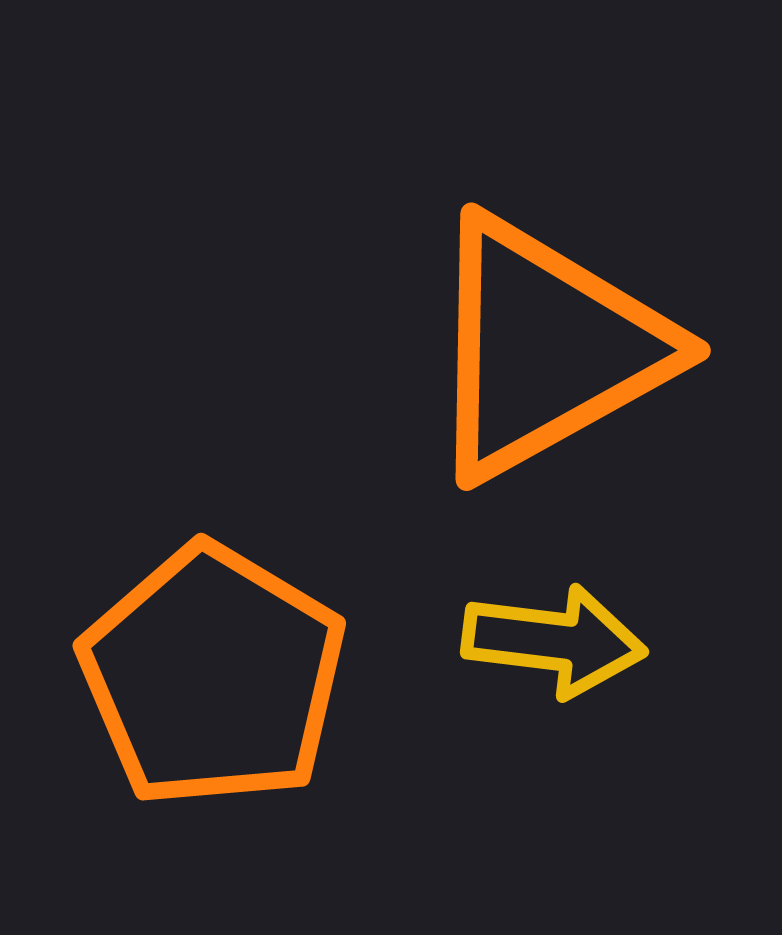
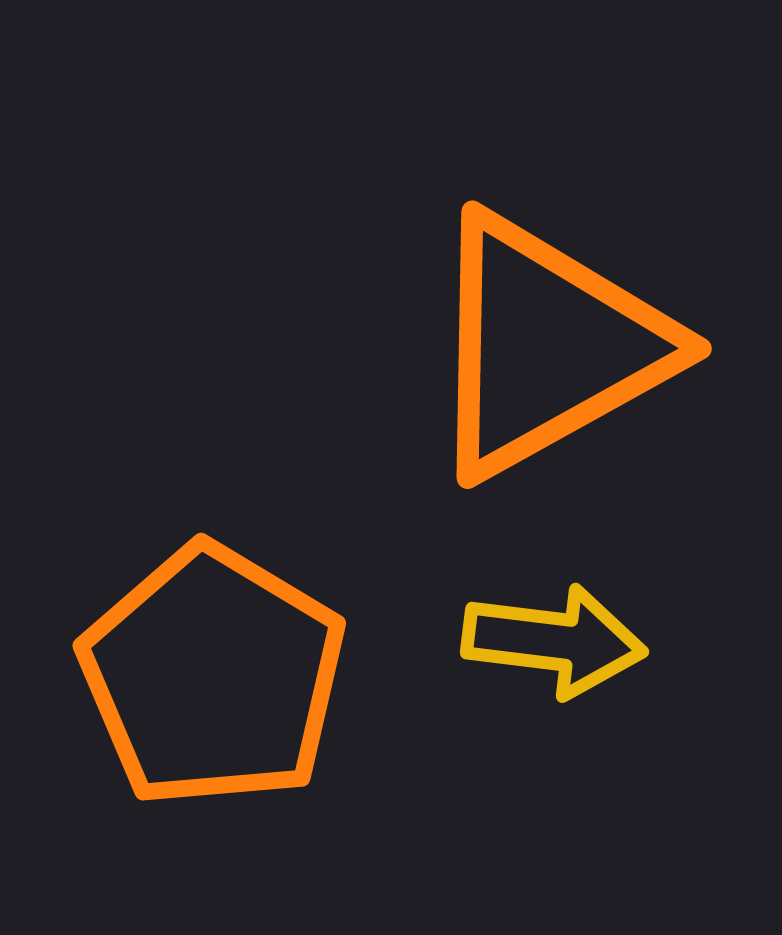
orange triangle: moved 1 px right, 2 px up
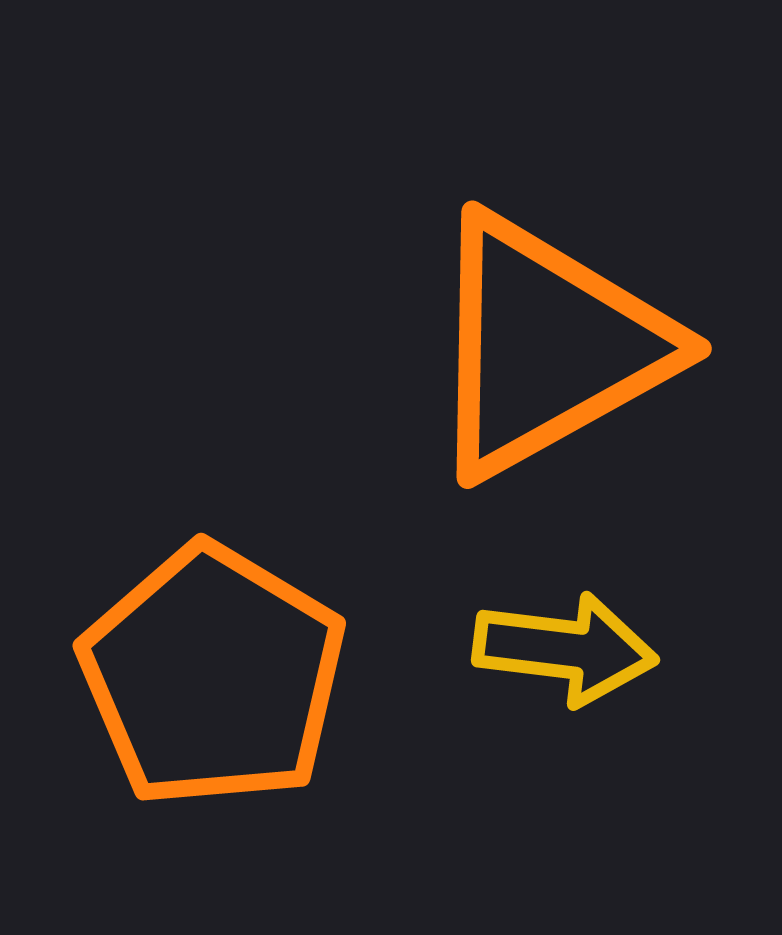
yellow arrow: moved 11 px right, 8 px down
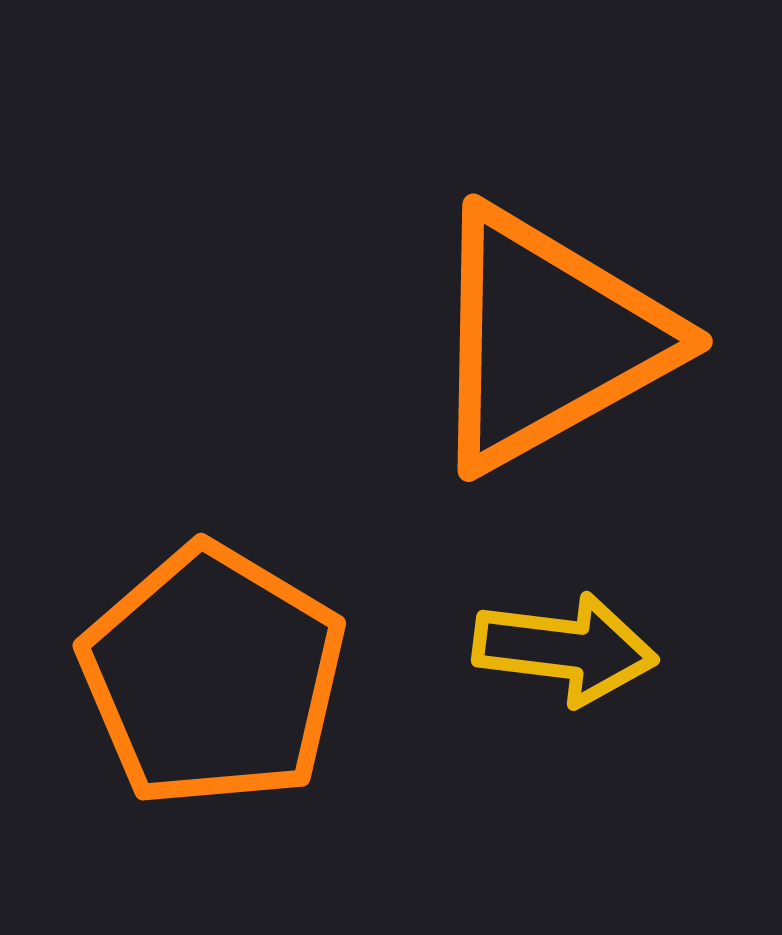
orange triangle: moved 1 px right, 7 px up
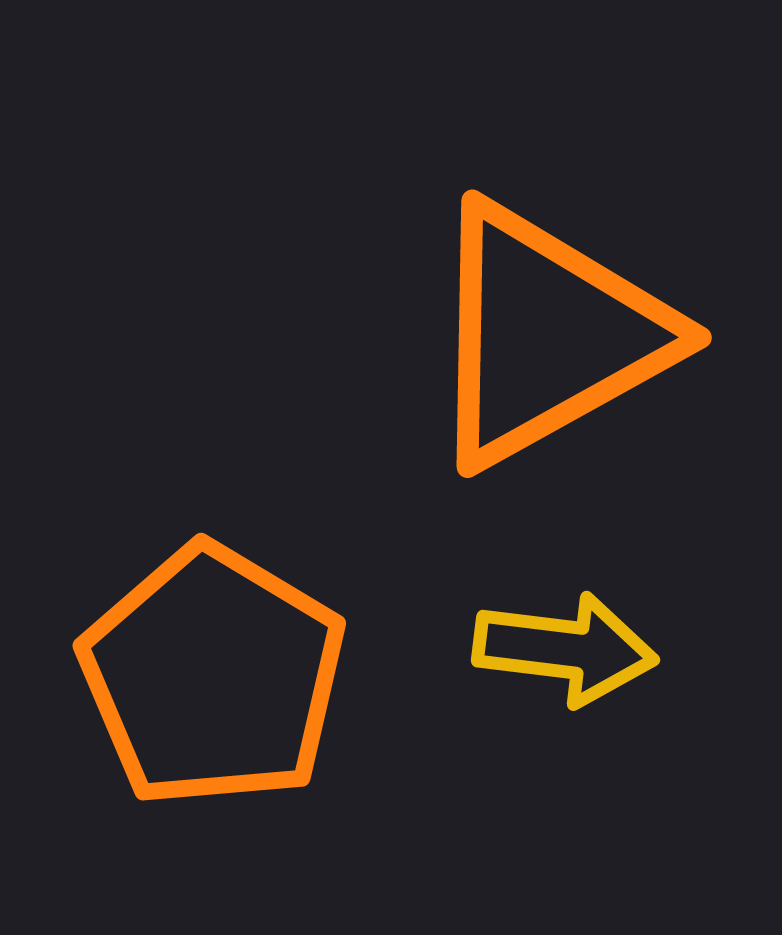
orange triangle: moved 1 px left, 4 px up
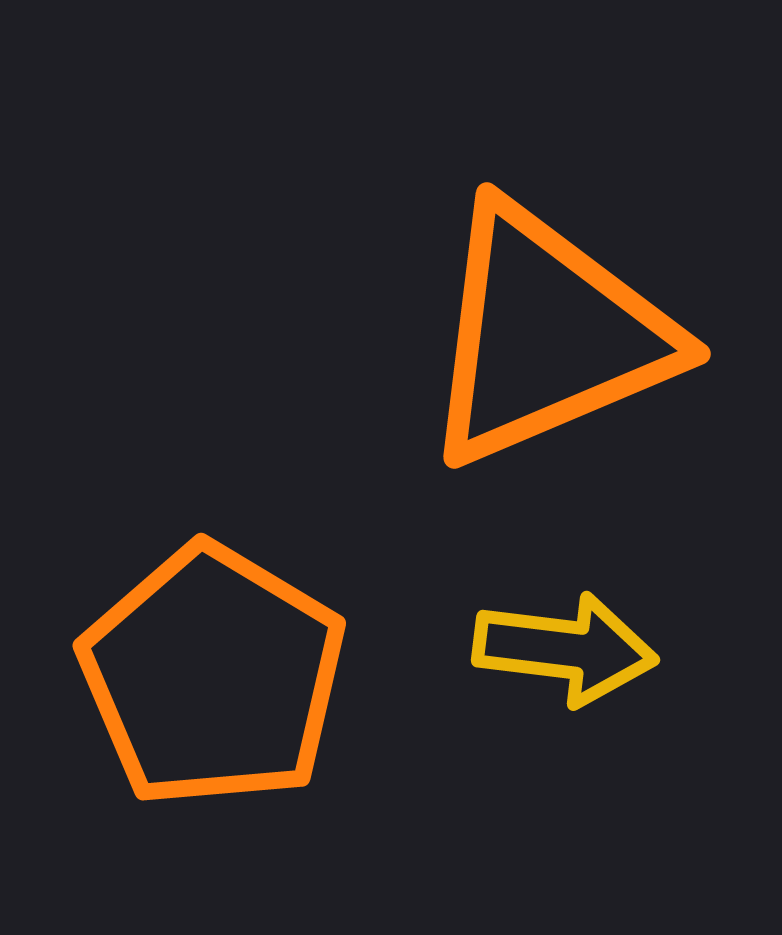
orange triangle: rotated 6 degrees clockwise
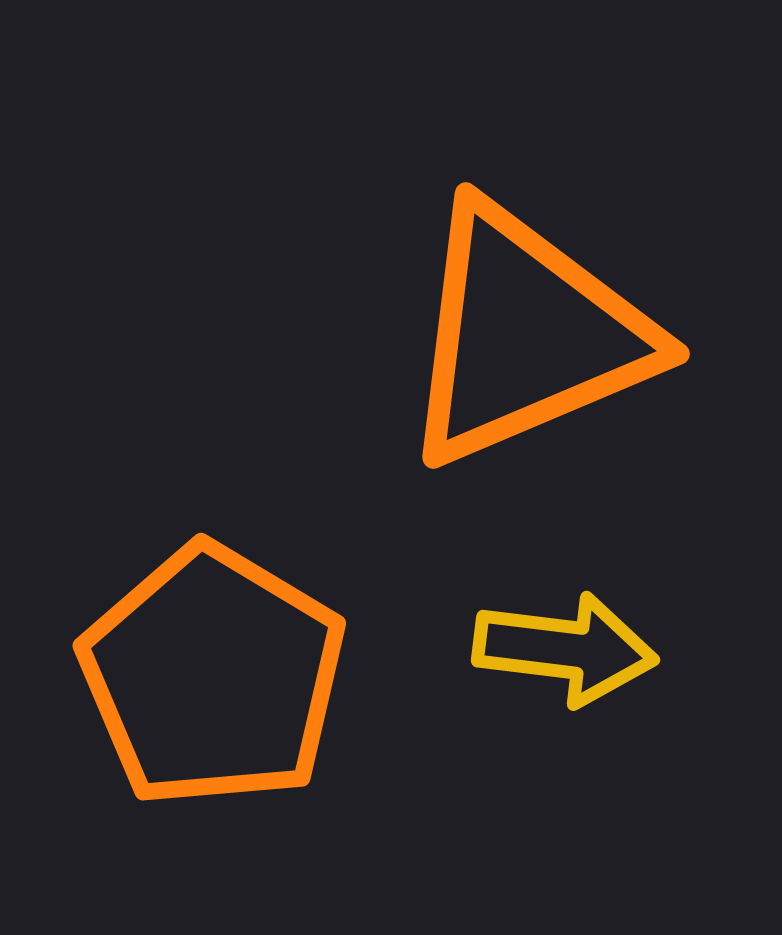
orange triangle: moved 21 px left
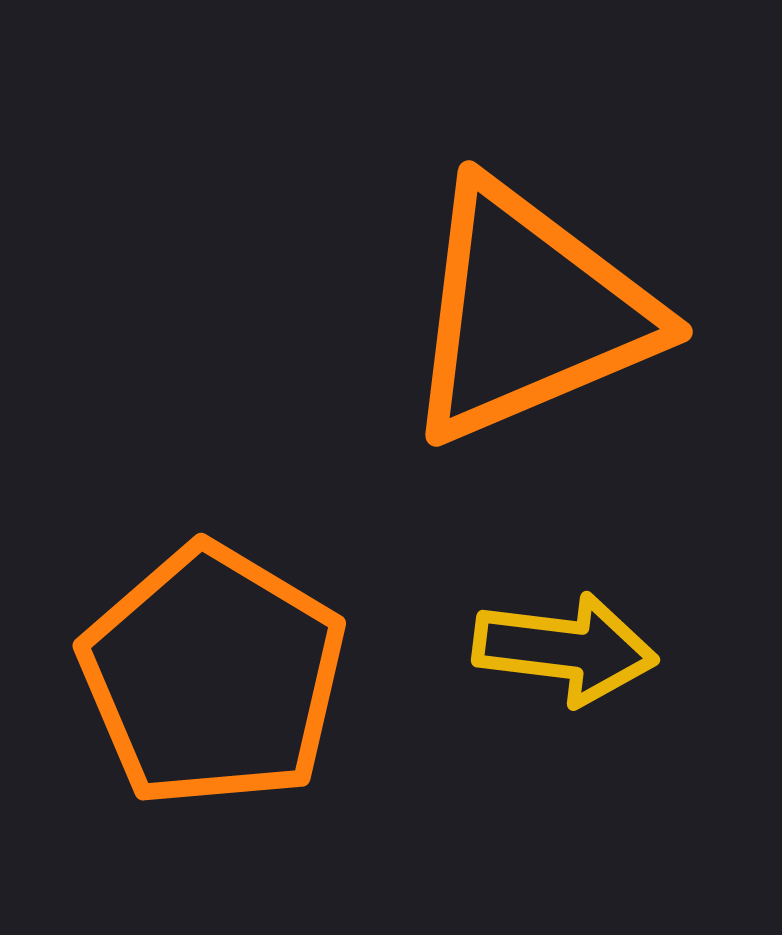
orange triangle: moved 3 px right, 22 px up
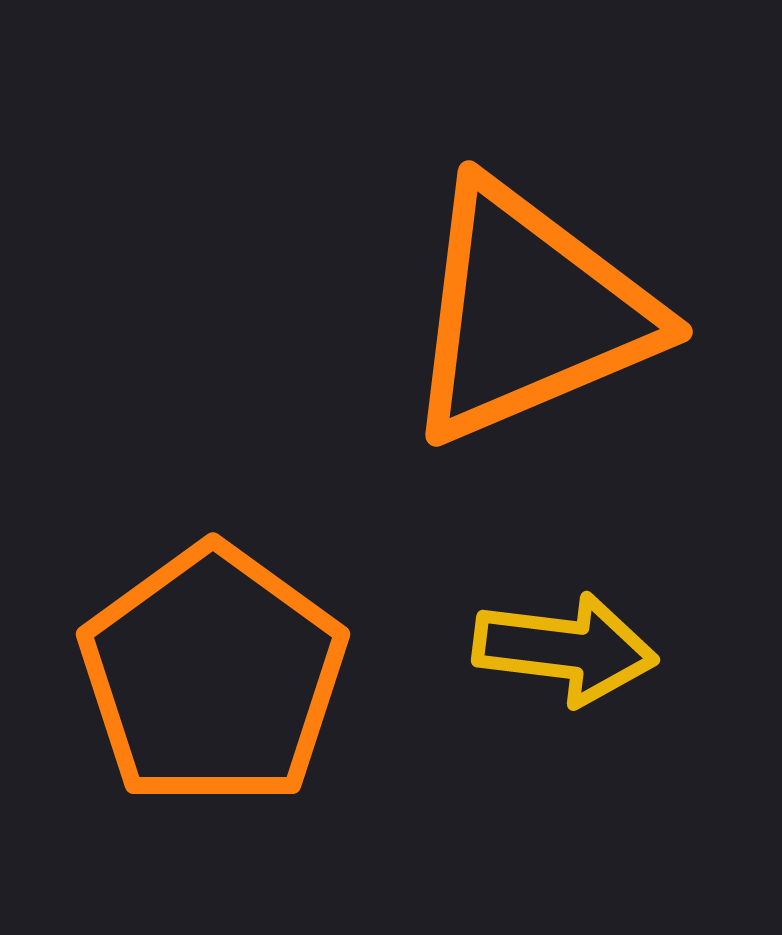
orange pentagon: rotated 5 degrees clockwise
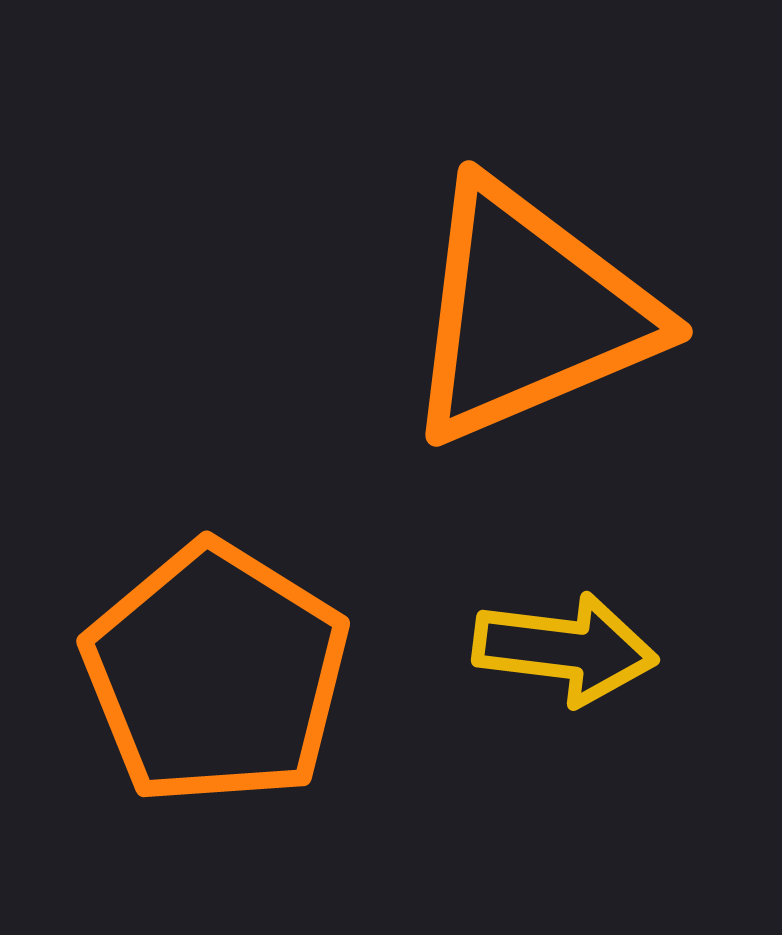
orange pentagon: moved 3 px right, 2 px up; rotated 4 degrees counterclockwise
